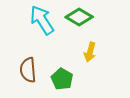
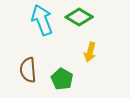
cyan arrow: rotated 12 degrees clockwise
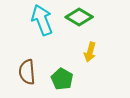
brown semicircle: moved 1 px left, 2 px down
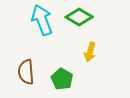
brown semicircle: moved 1 px left
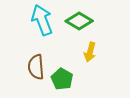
green diamond: moved 4 px down
brown semicircle: moved 10 px right, 5 px up
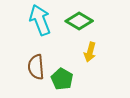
cyan arrow: moved 2 px left
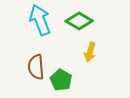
green pentagon: moved 1 px left, 1 px down
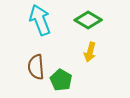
green diamond: moved 9 px right, 1 px up
